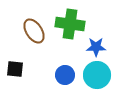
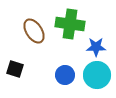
black square: rotated 12 degrees clockwise
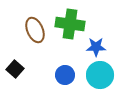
brown ellipse: moved 1 px right, 1 px up; rotated 10 degrees clockwise
black square: rotated 24 degrees clockwise
cyan circle: moved 3 px right
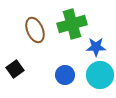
green cross: moved 2 px right; rotated 24 degrees counterclockwise
black square: rotated 12 degrees clockwise
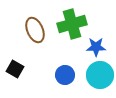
black square: rotated 24 degrees counterclockwise
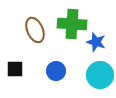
green cross: rotated 20 degrees clockwise
blue star: moved 5 px up; rotated 18 degrees clockwise
black square: rotated 30 degrees counterclockwise
blue circle: moved 9 px left, 4 px up
